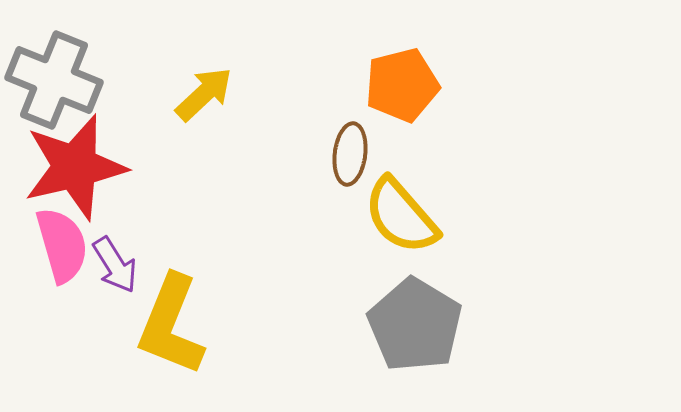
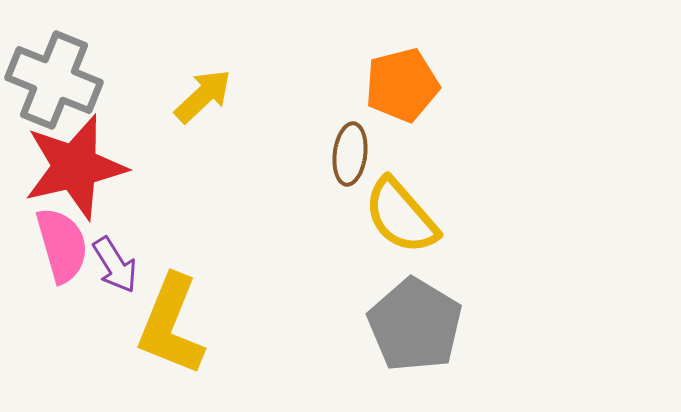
yellow arrow: moved 1 px left, 2 px down
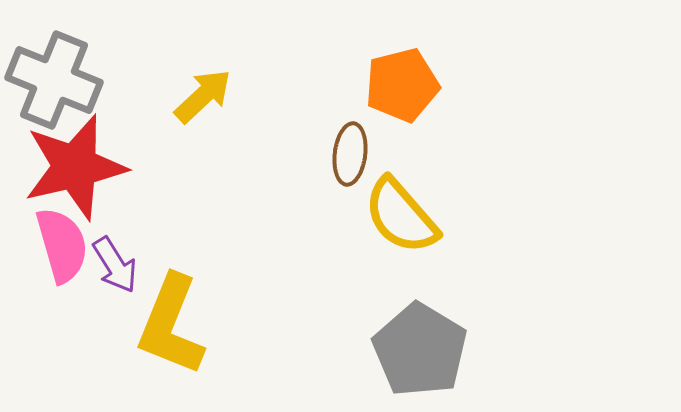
gray pentagon: moved 5 px right, 25 px down
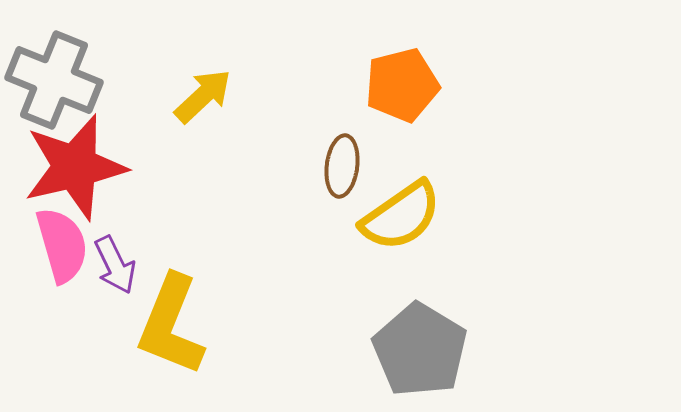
brown ellipse: moved 8 px left, 12 px down
yellow semicircle: rotated 84 degrees counterclockwise
purple arrow: rotated 6 degrees clockwise
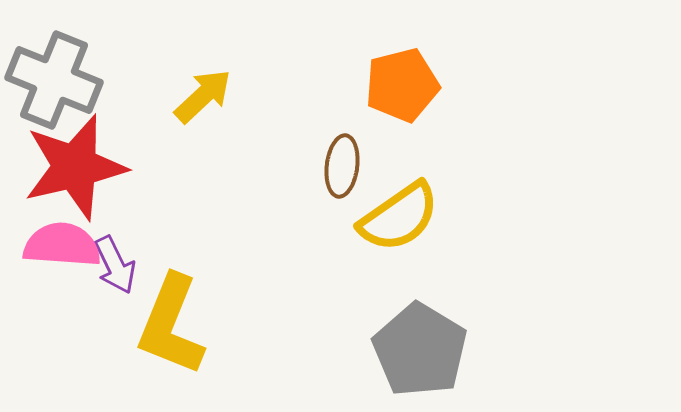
yellow semicircle: moved 2 px left, 1 px down
pink semicircle: rotated 70 degrees counterclockwise
